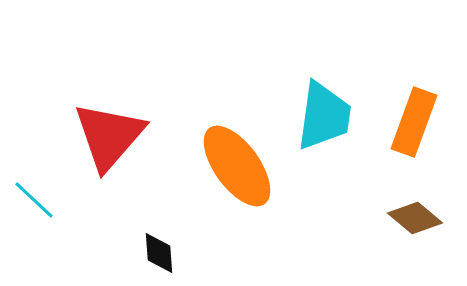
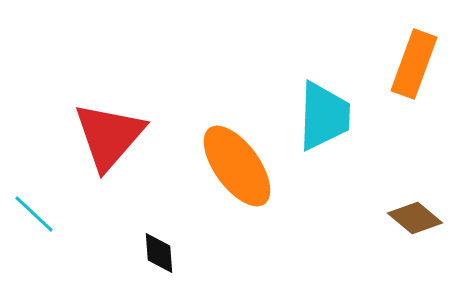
cyan trapezoid: rotated 6 degrees counterclockwise
orange rectangle: moved 58 px up
cyan line: moved 14 px down
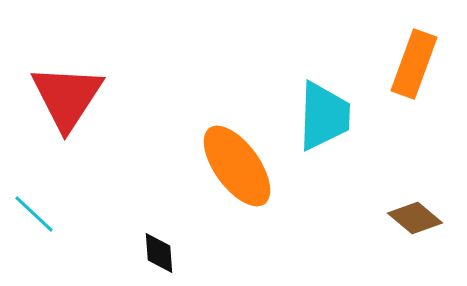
red triangle: moved 42 px left, 39 px up; rotated 8 degrees counterclockwise
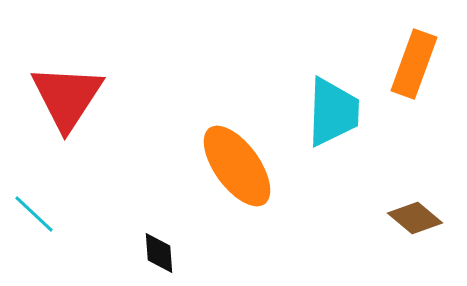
cyan trapezoid: moved 9 px right, 4 px up
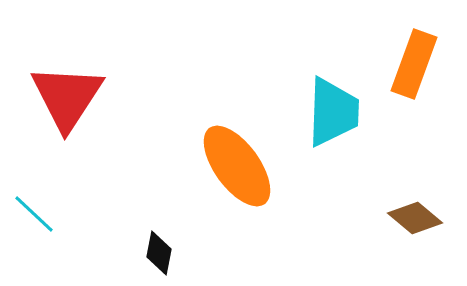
black diamond: rotated 15 degrees clockwise
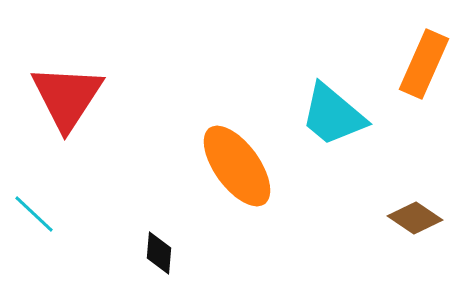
orange rectangle: moved 10 px right; rotated 4 degrees clockwise
cyan trapezoid: moved 3 px down; rotated 128 degrees clockwise
brown diamond: rotated 6 degrees counterclockwise
black diamond: rotated 6 degrees counterclockwise
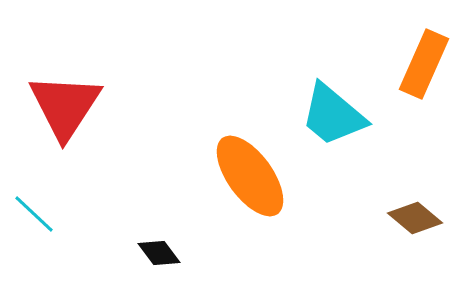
red triangle: moved 2 px left, 9 px down
orange ellipse: moved 13 px right, 10 px down
brown diamond: rotated 6 degrees clockwise
black diamond: rotated 42 degrees counterclockwise
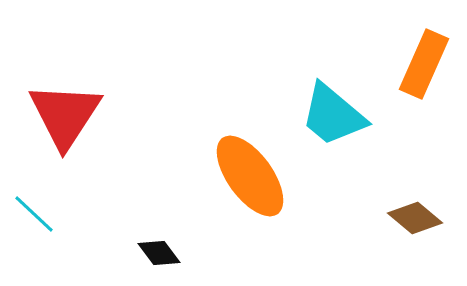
red triangle: moved 9 px down
